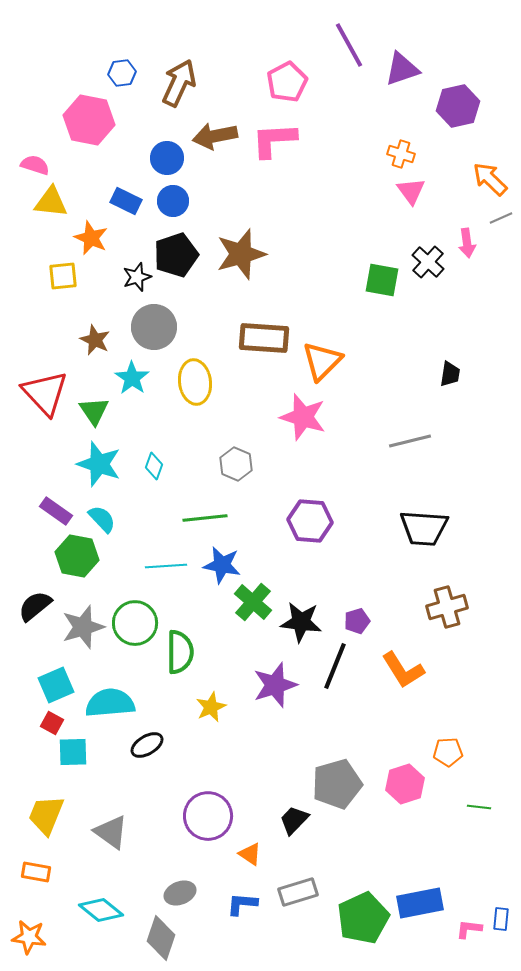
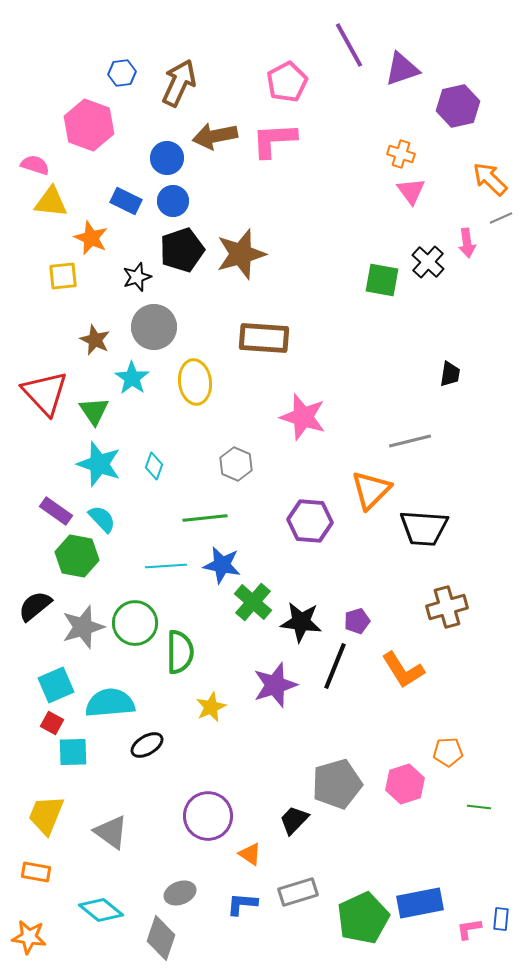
pink hexagon at (89, 120): moved 5 px down; rotated 9 degrees clockwise
black pentagon at (176, 255): moved 6 px right, 5 px up
orange triangle at (322, 361): moved 49 px right, 129 px down
pink L-shape at (469, 929): rotated 16 degrees counterclockwise
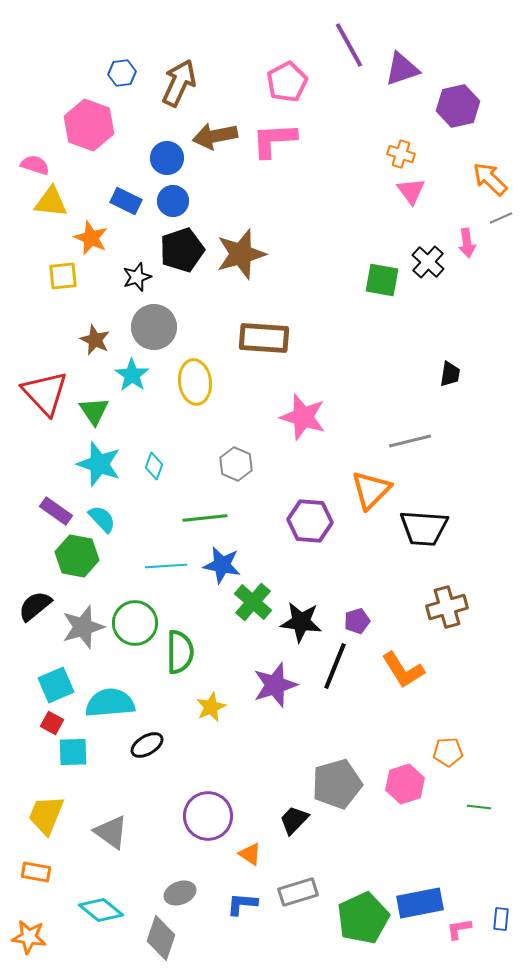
cyan star at (132, 378): moved 3 px up
pink L-shape at (469, 929): moved 10 px left
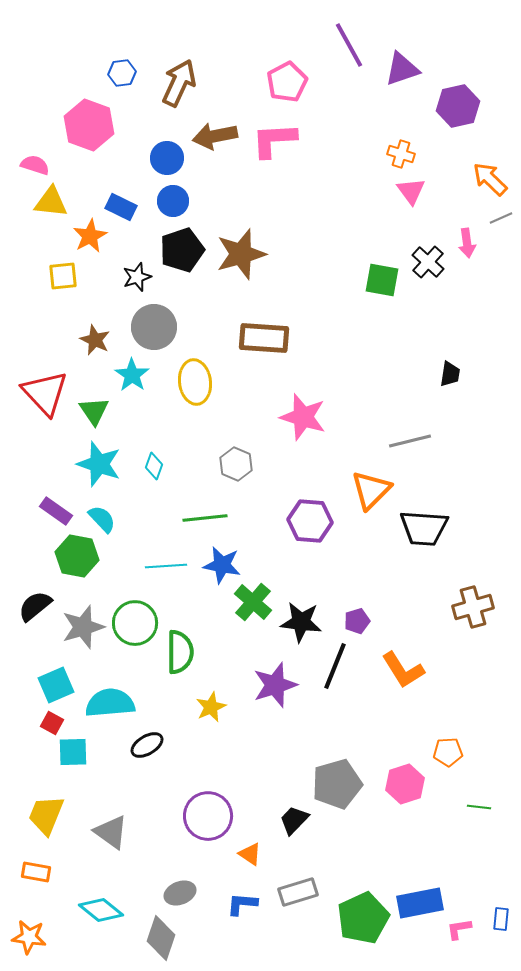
blue rectangle at (126, 201): moved 5 px left, 6 px down
orange star at (91, 238): moved 1 px left, 2 px up; rotated 20 degrees clockwise
brown cross at (447, 607): moved 26 px right
